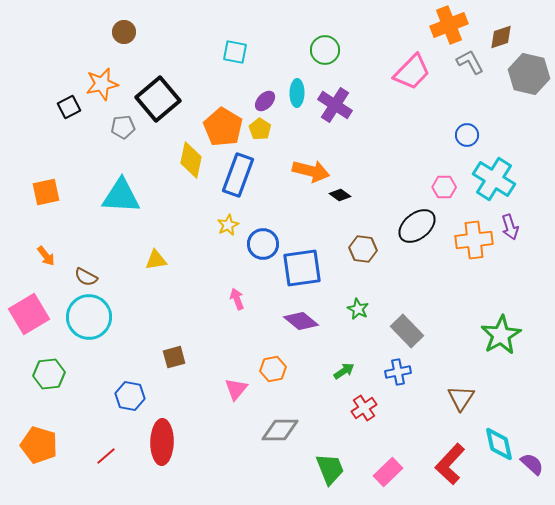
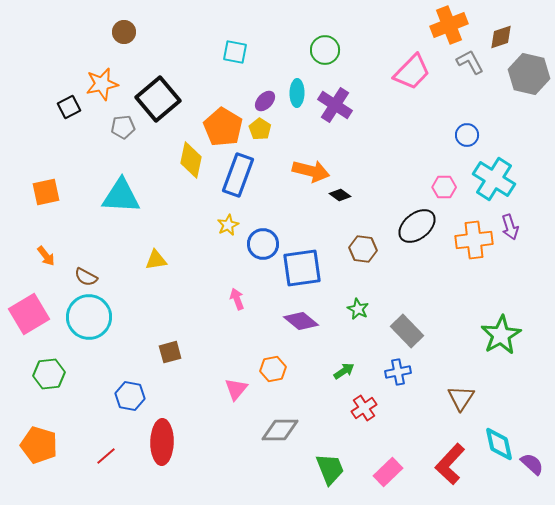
brown square at (174, 357): moved 4 px left, 5 px up
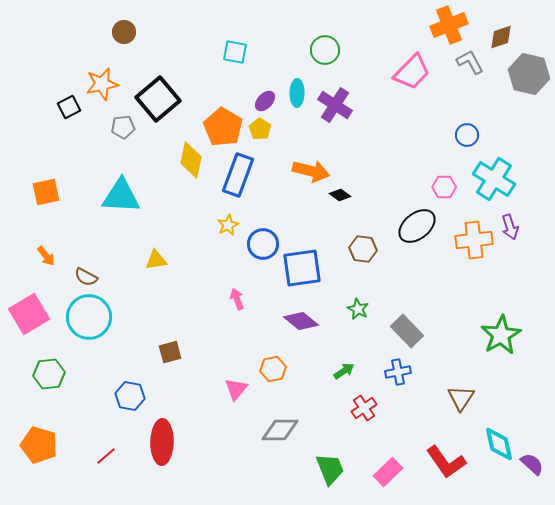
red L-shape at (450, 464): moved 4 px left, 2 px up; rotated 78 degrees counterclockwise
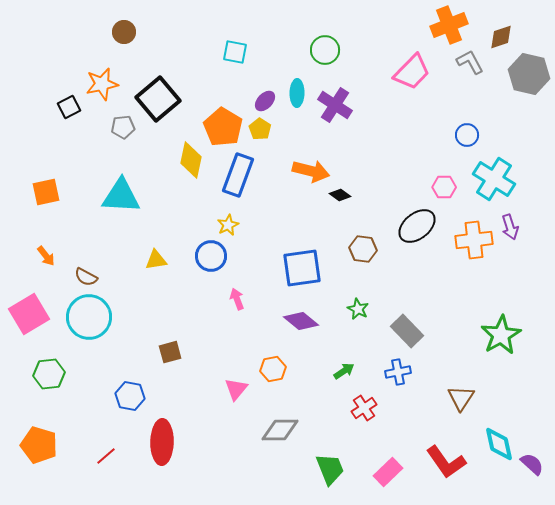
blue circle at (263, 244): moved 52 px left, 12 px down
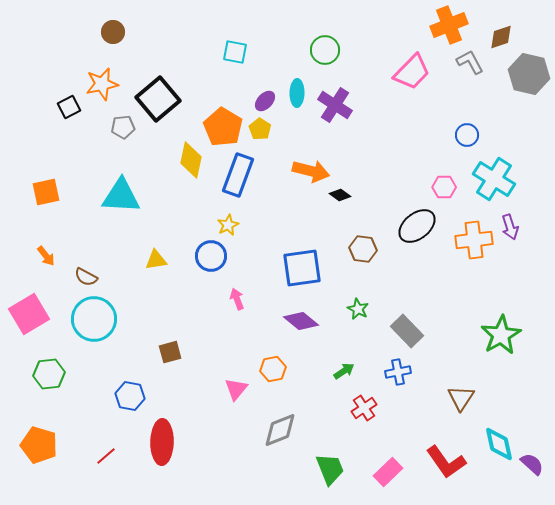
brown circle at (124, 32): moved 11 px left
cyan circle at (89, 317): moved 5 px right, 2 px down
gray diamond at (280, 430): rotated 21 degrees counterclockwise
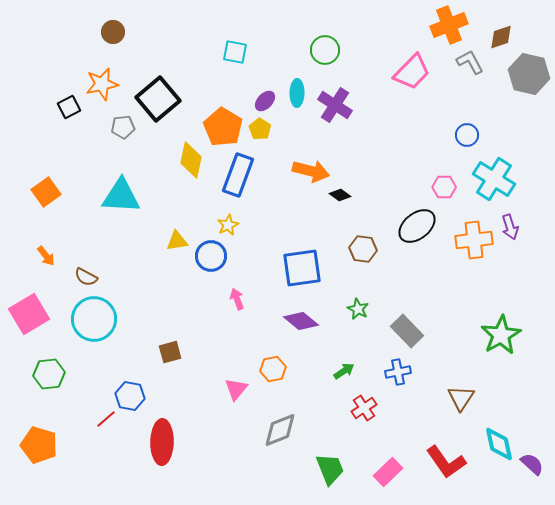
orange square at (46, 192): rotated 24 degrees counterclockwise
yellow triangle at (156, 260): moved 21 px right, 19 px up
red line at (106, 456): moved 37 px up
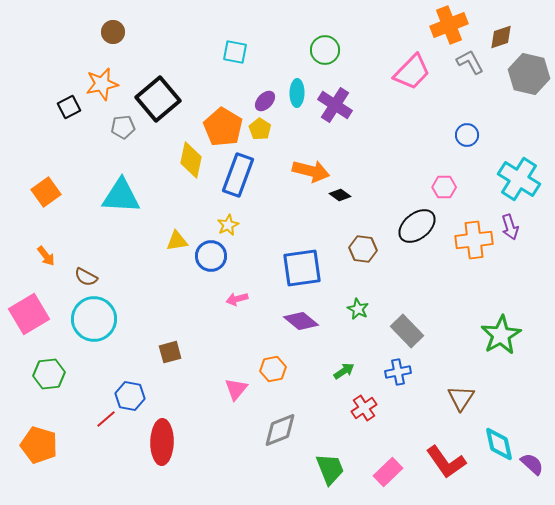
cyan cross at (494, 179): moved 25 px right
pink arrow at (237, 299): rotated 85 degrees counterclockwise
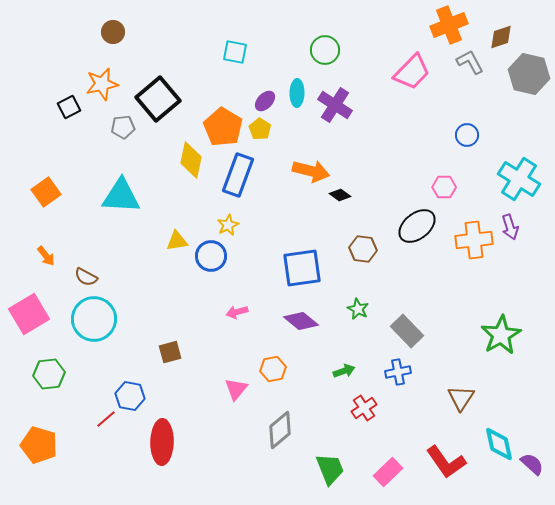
pink arrow at (237, 299): moved 13 px down
green arrow at (344, 371): rotated 15 degrees clockwise
gray diamond at (280, 430): rotated 18 degrees counterclockwise
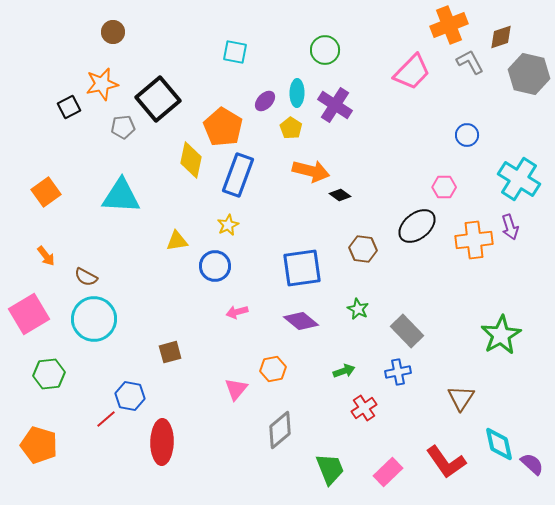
yellow pentagon at (260, 129): moved 31 px right, 1 px up
blue circle at (211, 256): moved 4 px right, 10 px down
